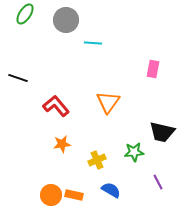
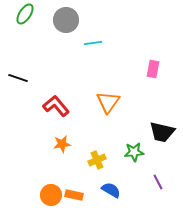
cyan line: rotated 12 degrees counterclockwise
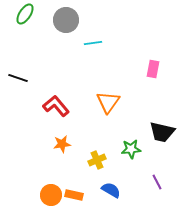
green star: moved 3 px left, 3 px up
purple line: moved 1 px left
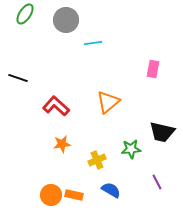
orange triangle: rotated 15 degrees clockwise
red L-shape: rotated 8 degrees counterclockwise
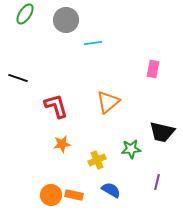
red L-shape: rotated 32 degrees clockwise
purple line: rotated 42 degrees clockwise
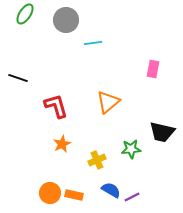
orange star: rotated 18 degrees counterclockwise
purple line: moved 25 px left, 15 px down; rotated 49 degrees clockwise
orange circle: moved 1 px left, 2 px up
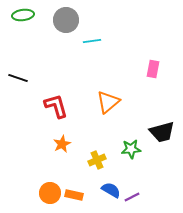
green ellipse: moved 2 px left, 1 px down; rotated 50 degrees clockwise
cyan line: moved 1 px left, 2 px up
black trapezoid: rotated 28 degrees counterclockwise
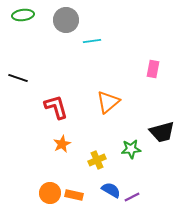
red L-shape: moved 1 px down
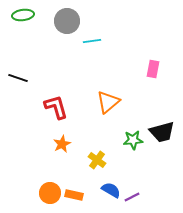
gray circle: moved 1 px right, 1 px down
green star: moved 2 px right, 9 px up
yellow cross: rotated 30 degrees counterclockwise
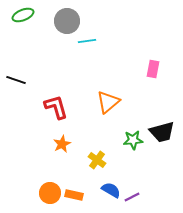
green ellipse: rotated 15 degrees counterclockwise
cyan line: moved 5 px left
black line: moved 2 px left, 2 px down
